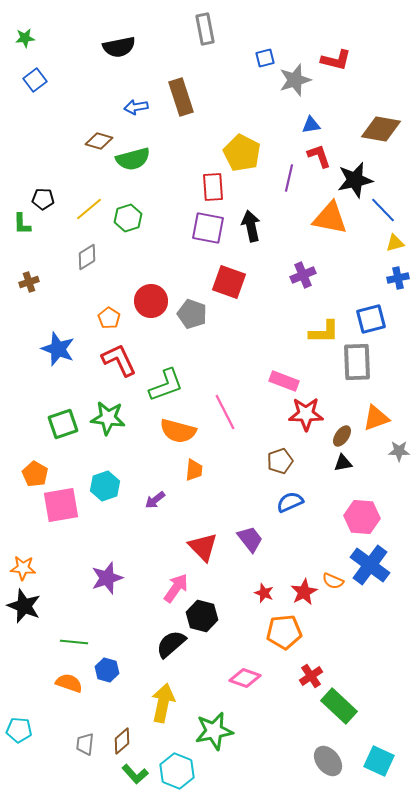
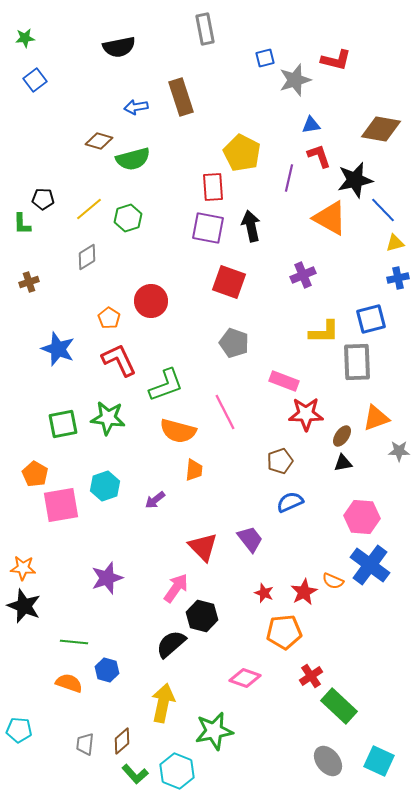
orange triangle at (330, 218): rotated 18 degrees clockwise
gray pentagon at (192, 314): moved 42 px right, 29 px down
green square at (63, 424): rotated 8 degrees clockwise
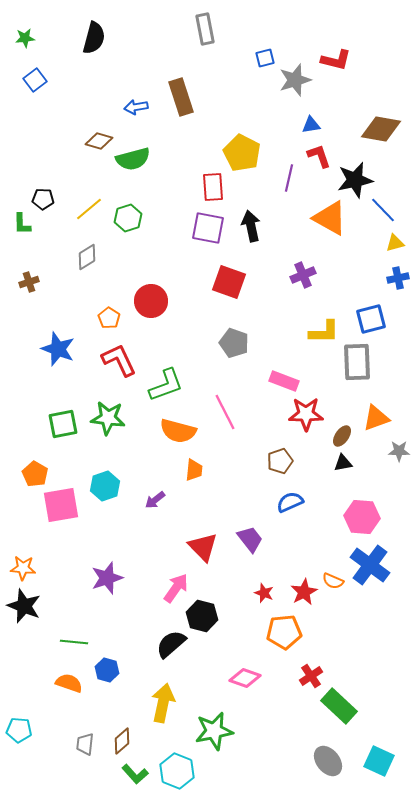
black semicircle at (119, 47): moved 25 px left, 9 px up; rotated 64 degrees counterclockwise
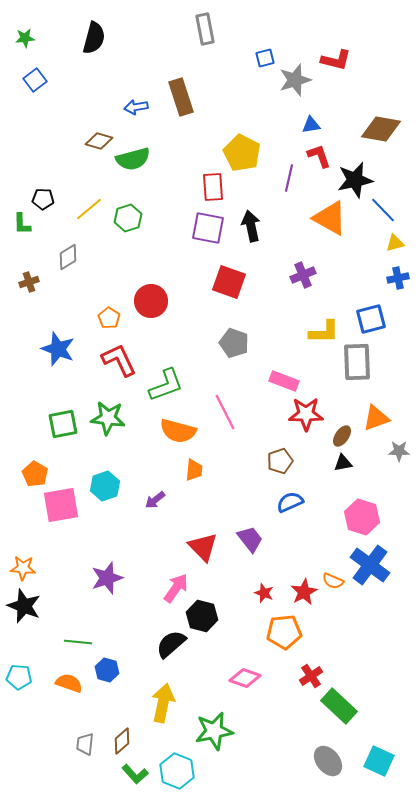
gray diamond at (87, 257): moved 19 px left
pink hexagon at (362, 517): rotated 12 degrees clockwise
green line at (74, 642): moved 4 px right
cyan pentagon at (19, 730): moved 53 px up
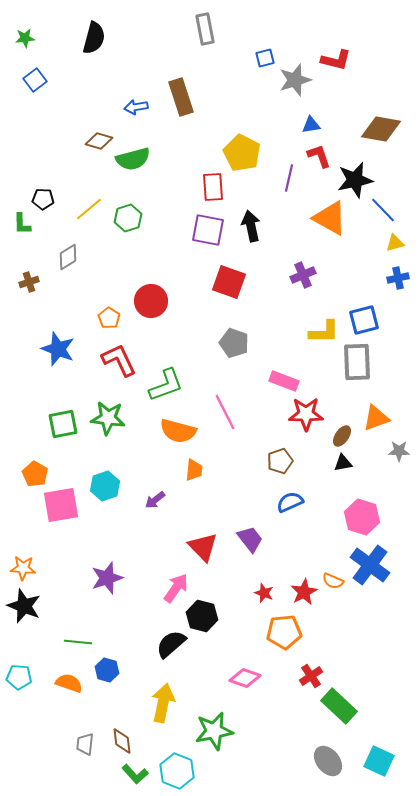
purple square at (208, 228): moved 2 px down
blue square at (371, 319): moved 7 px left, 1 px down
brown diamond at (122, 741): rotated 56 degrees counterclockwise
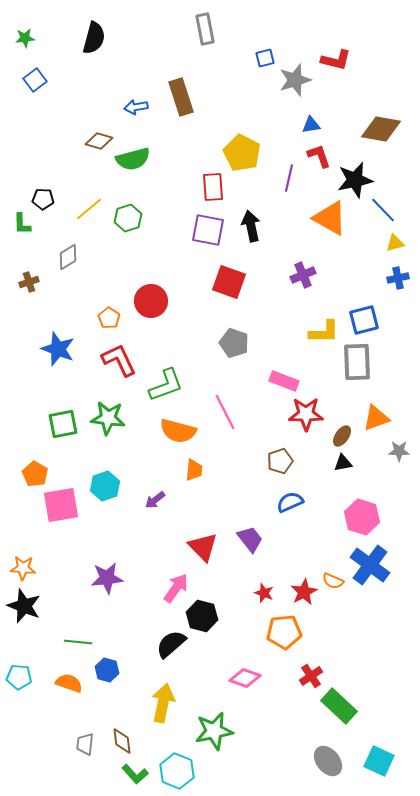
purple star at (107, 578): rotated 12 degrees clockwise
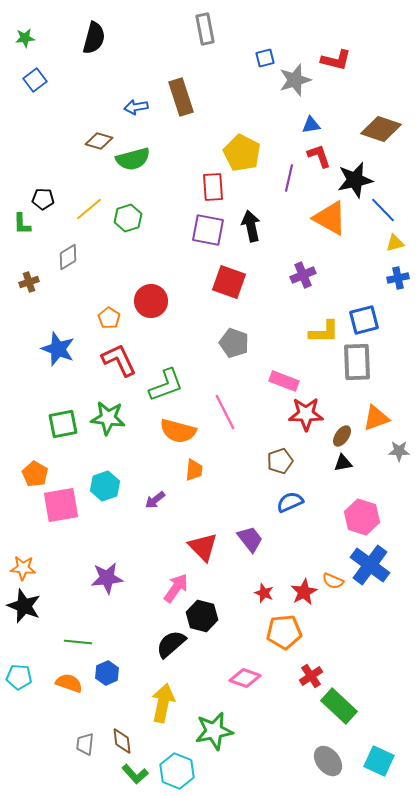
brown diamond at (381, 129): rotated 9 degrees clockwise
blue hexagon at (107, 670): moved 3 px down; rotated 20 degrees clockwise
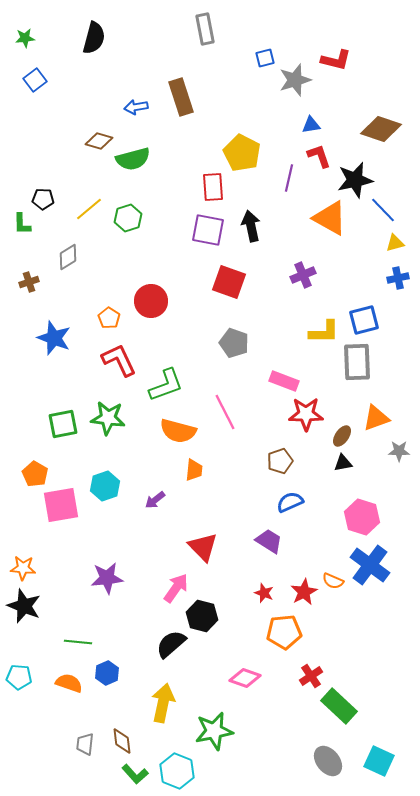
blue star at (58, 349): moved 4 px left, 11 px up
purple trapezoid at (250, 539): moved 19 px right, 2 px down; rotated 20 degrees counterclockwise
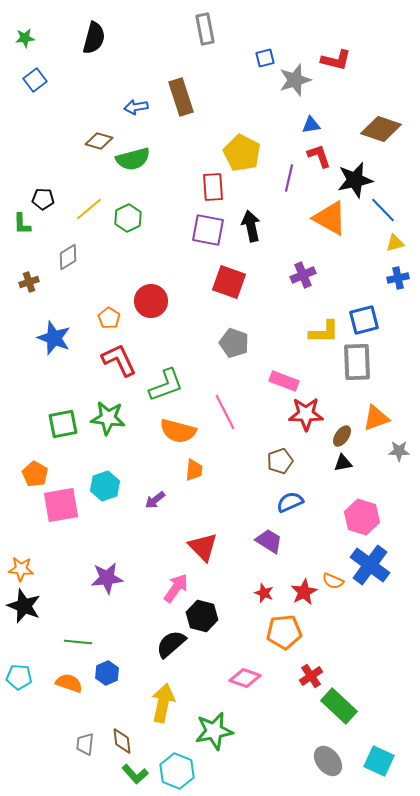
green hexagon at (128, 218): rotated 8 degrees counterclockwise
orange star at (23, 568): moved 2 px left, 1 px down
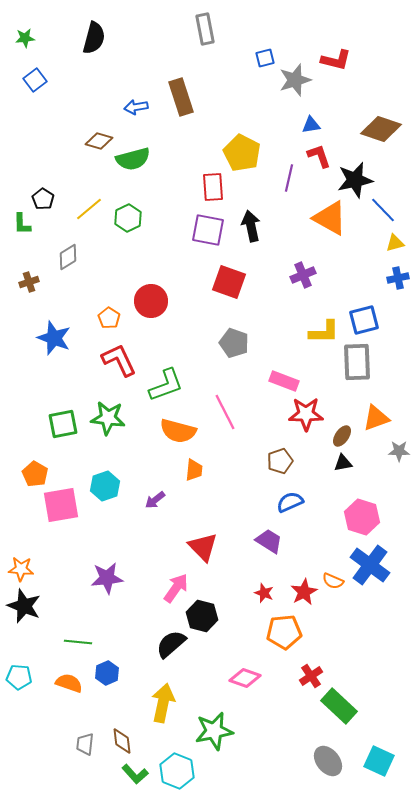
black pentagon at (43, 199): rotated 30 degrees clockwise
